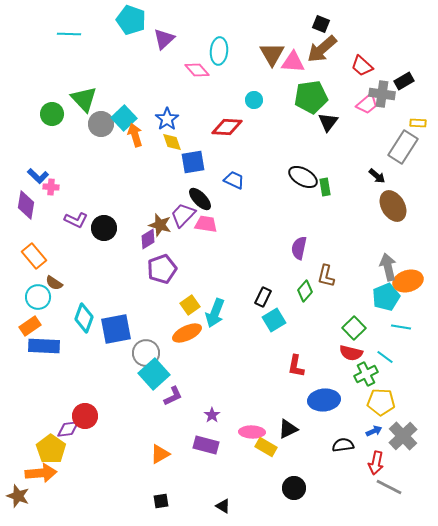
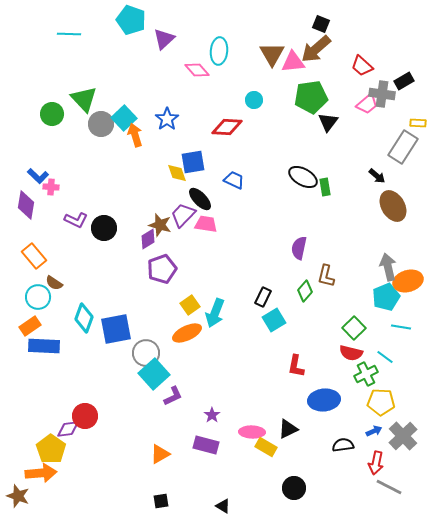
brown arrow at (322, 49): moved 6 px left
pink triangle at (293, 62): rotated 10 degrees counterclockwise
yellow diamond at (172, 142): moved 5 px right, 31 px down
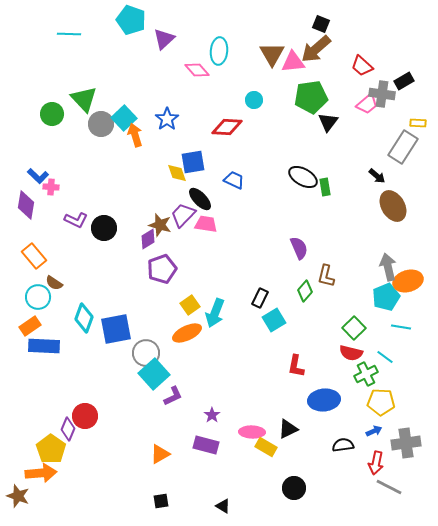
purple semicircle at (299, 248): rotated 145 degrees clockwise
black rectangle at (263, 297): moved 3 px left, 1 px down
purple diamond at (68, 429): rotated 60 degrees counterclockwise
gray cross at (403, 436): moved 3 px right, 7 px down; rotated 36 degrees clockwise
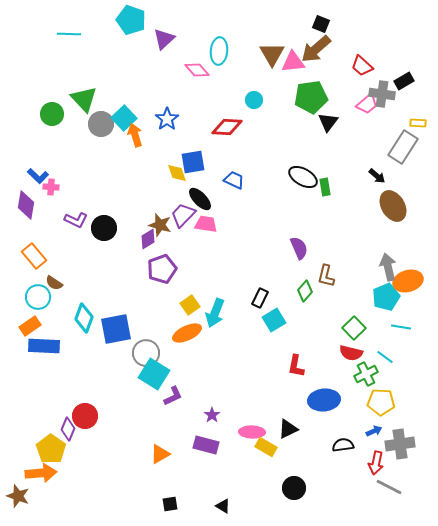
cyan square at (154, 374): rotated 16 degrees counterclockwise
gray cross at (406, 443): moved 6 px left, 1 px down
black square at (161, 501): moved 9 px right, 3 px down
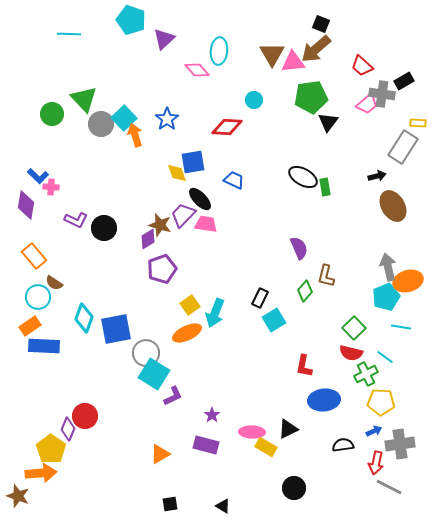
black arrow at (377, 176): rotated 54 degrees counterclockwise
red L-shape at (296, 366): moved 8 px right
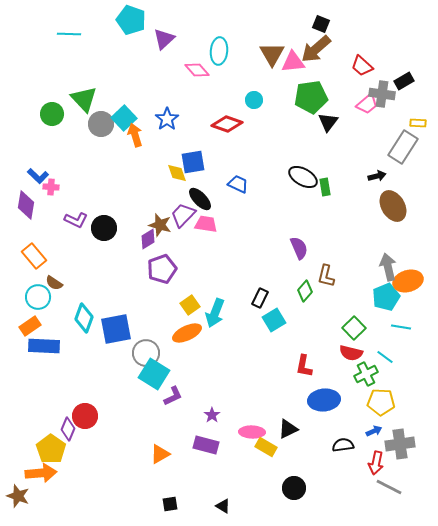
red diamond at (227, 127): moved 3 px up; rotated 16 degrees clockwise
blue trapezoid at (234, 180): moved 4 px right, 4 px down
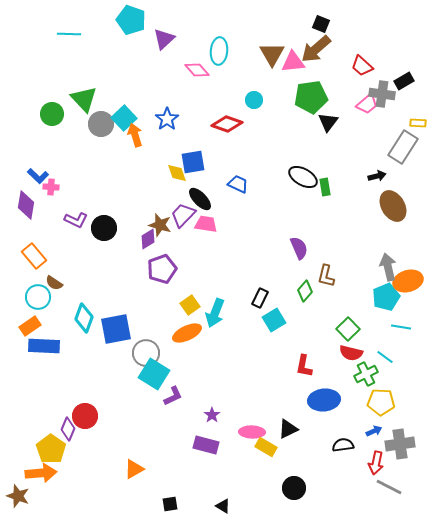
green square at (354, 328): moved 6 px left, 1 px down
orange triangle at (160, 454): moved 26 px left, 15 px down
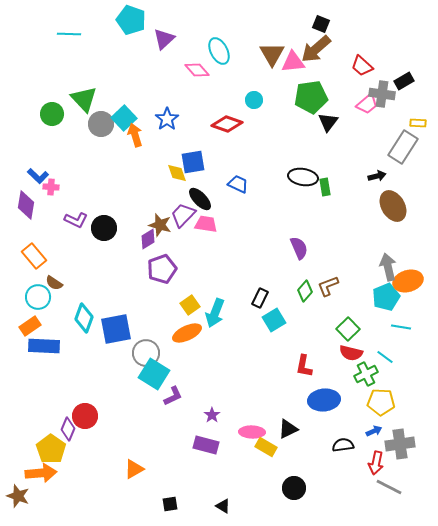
cyan ellipse at (219, 51): rotated 32 degrees counterclockwise
black ellipse at (303, 177): rotated 20 degrees counterclockwise
brown L-shape at (326, 276): moved 2 px right, 10 px down; rotated 55 degrees clockwise
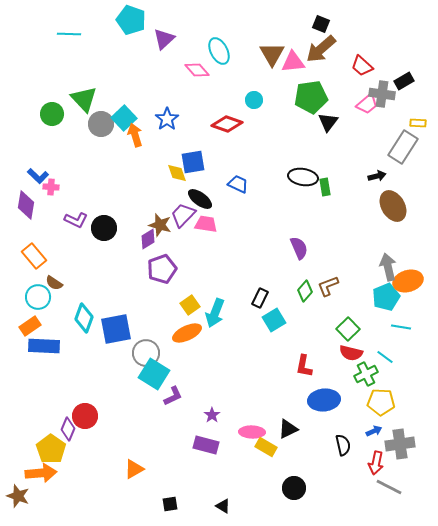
brown arrow at (316, 49): moved 5 px right
black ellipse at (200, 199): rotated 10 degrees counterclockwise
black semicircle at (343, 445): rotated 85 degrees clockwise
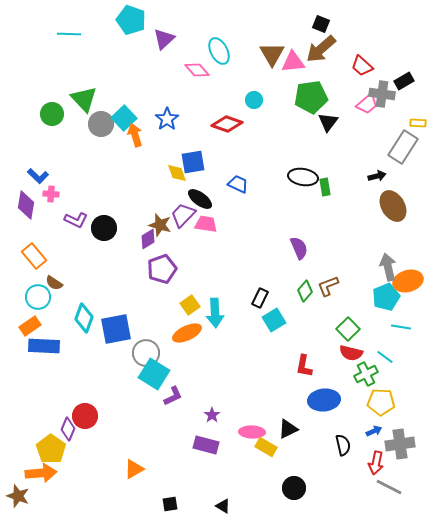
pink cross at (51, 187): moved 7 px down
cyan arrow at (215, 313): rotated 24 degrees counterclockwise
